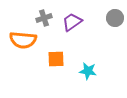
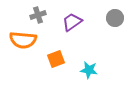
gray cross: moved 6 px left, 3 px up
orange square: rotated 18 degrees counterclockwise
cyan star: moved 1 px right, 1 px up
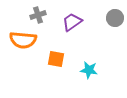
orange square: rotated 30 degrees clockwise
